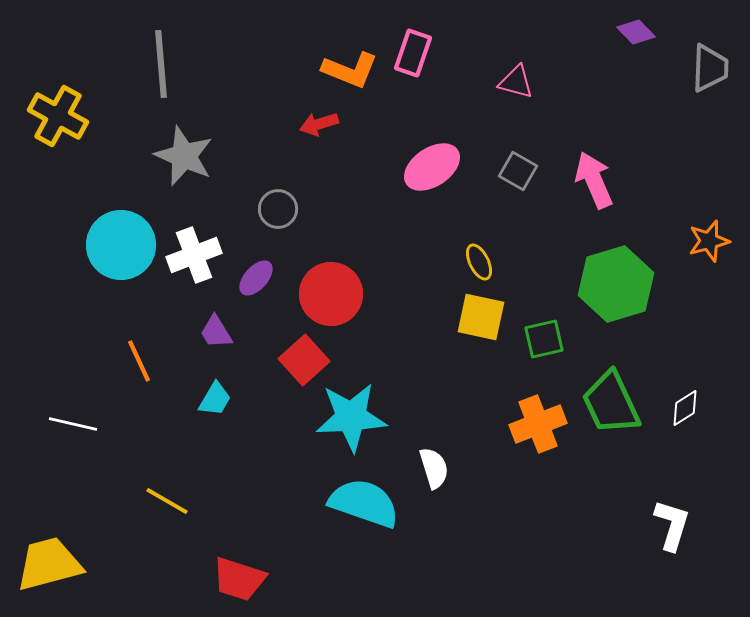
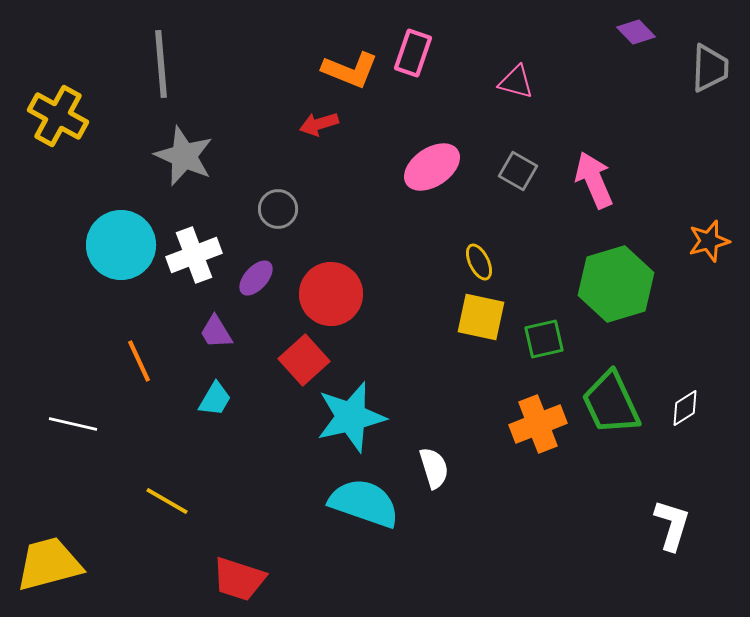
cyan star: rotated 10 degrees counterclockwise
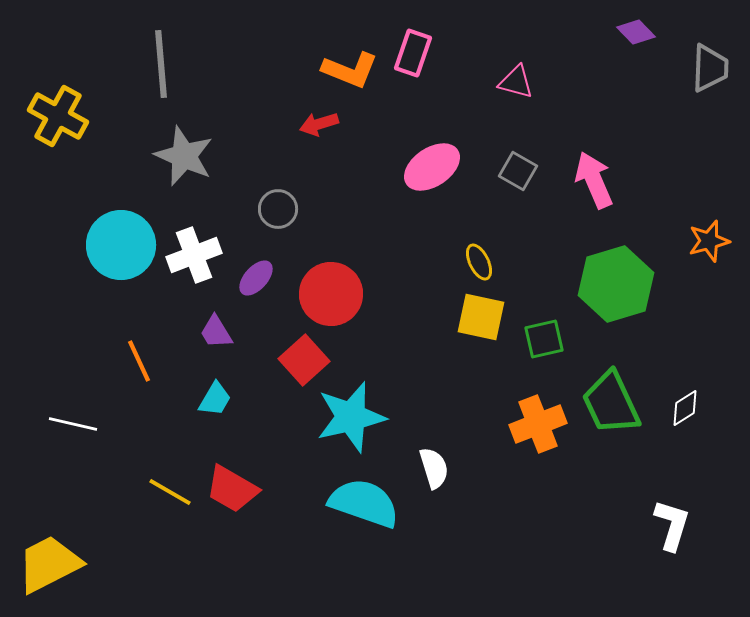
yellow line: moved 3 px right, 9 px up
yellow trapezoid: rotated 12 degrees counterclockwise
red trapezoid: moved 7 px left, 90 px up; rotated 12 degrees clockwise
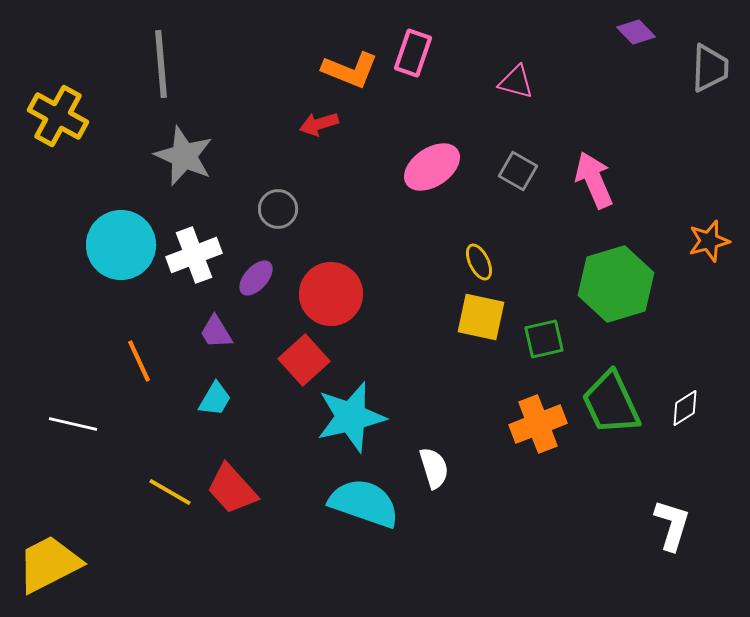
red trapezoid: rotated 18 degrees clockwise
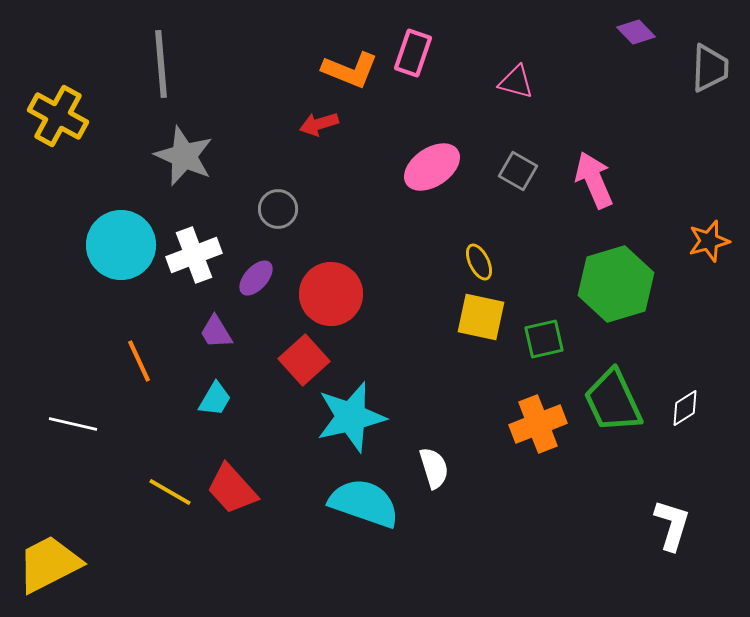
green trapezoid: moved 2 px right, 2 px up
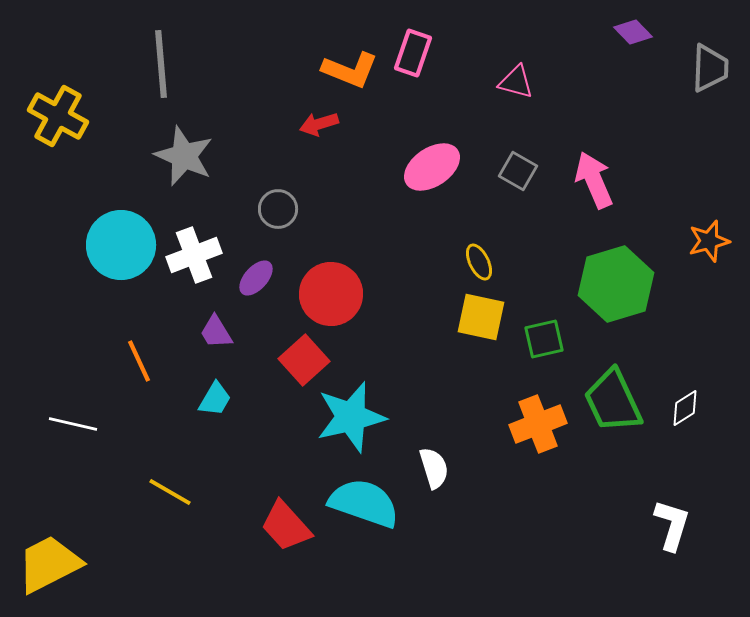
purple diamond: moved 3 px left
red trapezoid: moved 54 px right, 37 px down
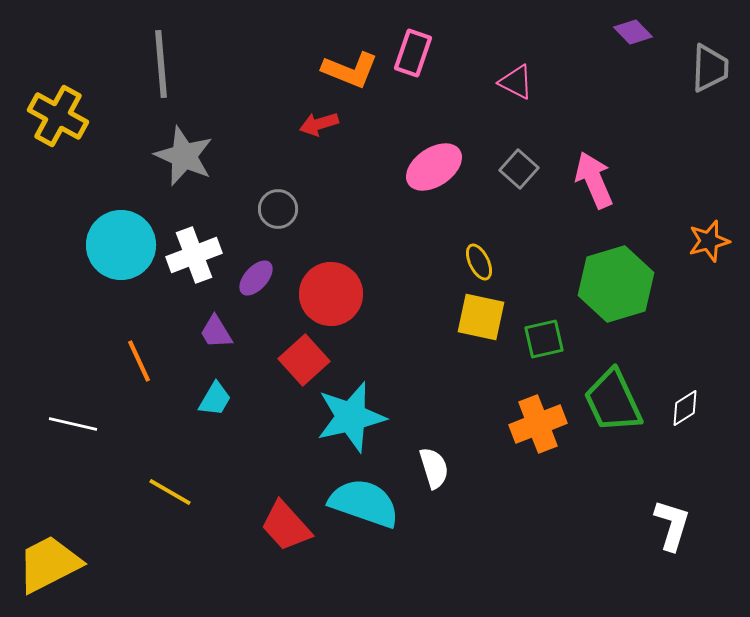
pink triangle: rotated 12 degrees clockwise
pink ellipse: moved 2 px right
gray square: moved 1 px right, 2 px up; rotated 12 degrees clockwise
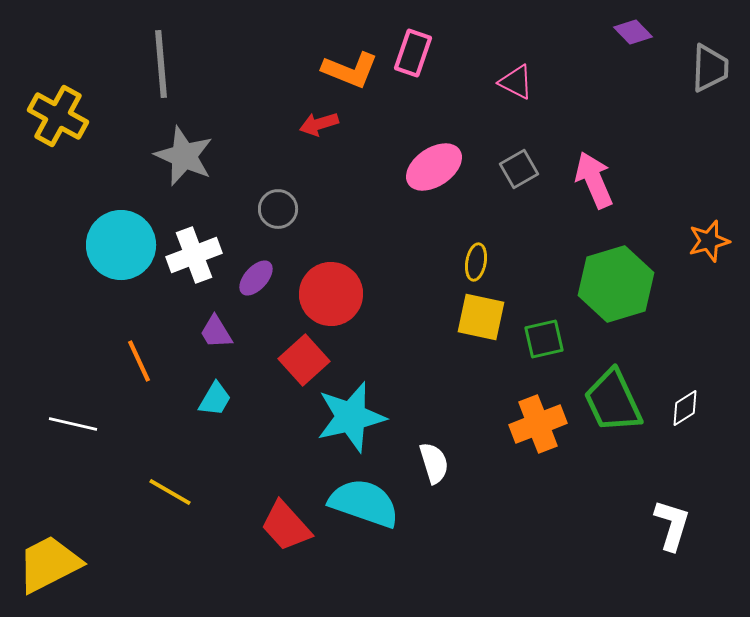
gray square: rotated 18 degrees clockwise
yellow ellipse: moved 3 px left; rotated 36 degrees clockwise
white semicircle: moved 5 px up
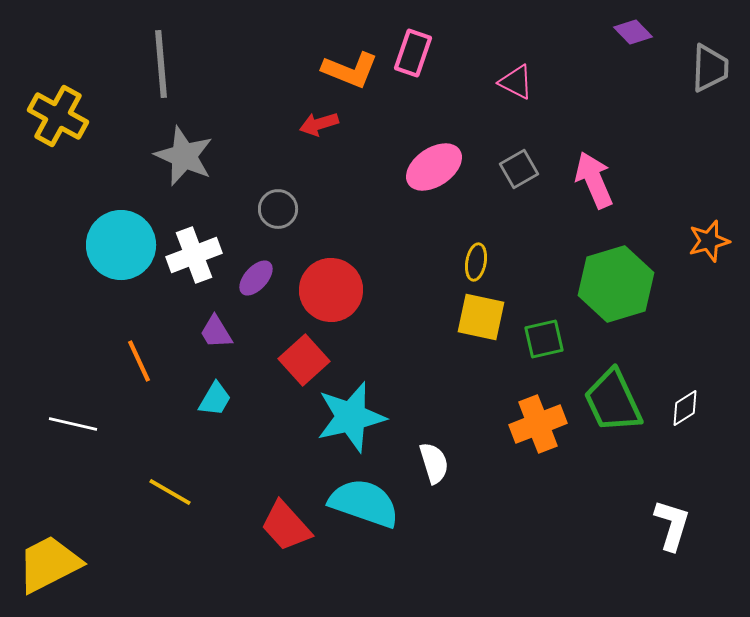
red circle: moved 4 px up
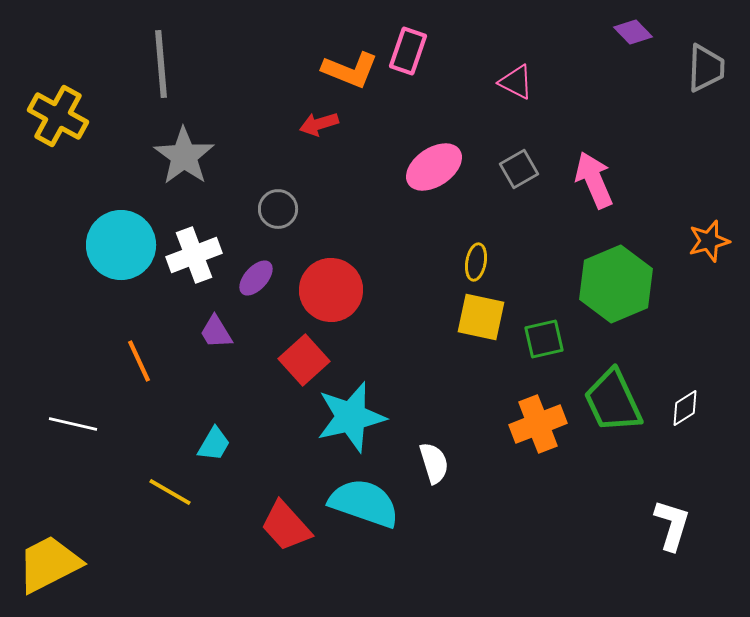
pink rectangle: moved 5 px left, 2 px up
gray trapezoid: moved 4 px left
gray star: rotated 12 degrees clockwise
green hexagon: rotated 6 degrees counterclockwise
cyan trapezoid: moved 1 px left, 45 px down
